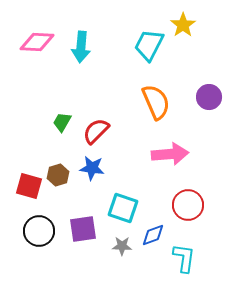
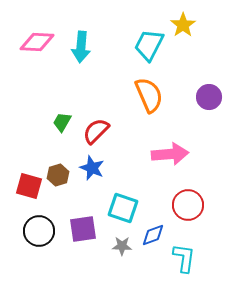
orange semicircle: moved 7 px left, 7 px up
blue star: rotated 15 degrees clockwise
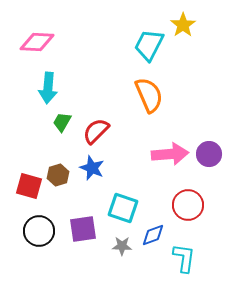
cyan arrow: moved 33 px left, 41 px down
purple circle: moved 57 px down
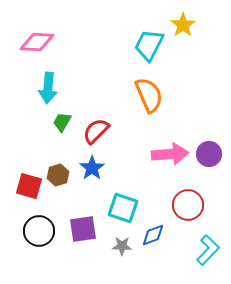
blue star: rotated 15 degrees clockwise
cyan L-shape: moved 24 px right, 8 px up; rotated 36 degrees clockwise
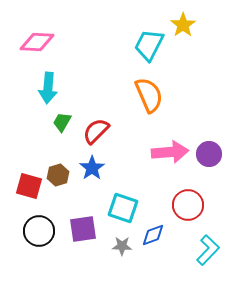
pink arrow: moved 2 px up
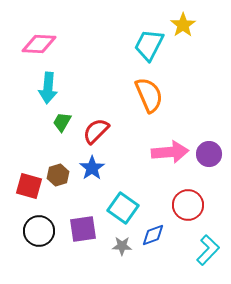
pink diamond: moved 2 px right, 2 px down
cyan square: rotated 16 degrees clockwise
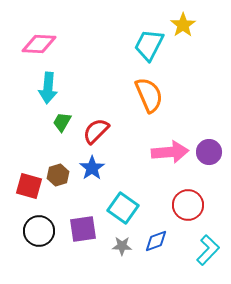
purple circle: moved 2 px up
blue diamond: moved 3 px right, 6 px down
